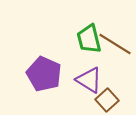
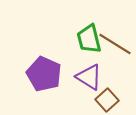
purple triangle: moved 3 px up
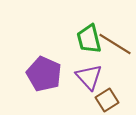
purple triangle: rotated 16 degrees clockwise
brown square: rotated 10 degrees clockwise
